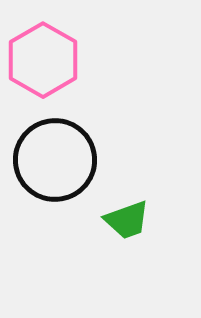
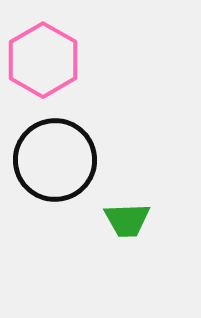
green trapezoid: rotated 18 degrees clockwise
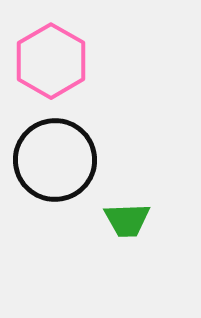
pink hexagon: moved 8 px right, 1 px down
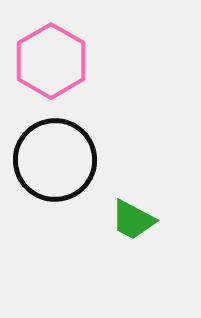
green trapezoid: moved 6 px right; rotated 30 degrees clockwise
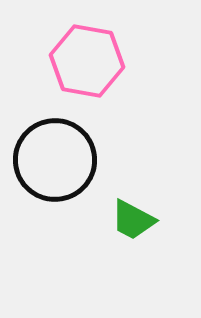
pink hexagon: moved 36 px right; rotated 20 degrees counterclockwise
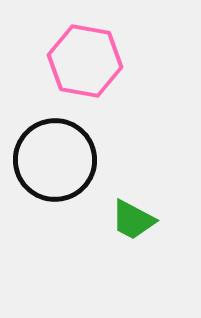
pink hexagon: moved 2 px left
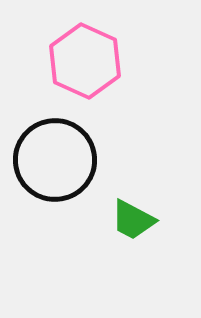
pink hexagon: rotated 14 degrees clockwise
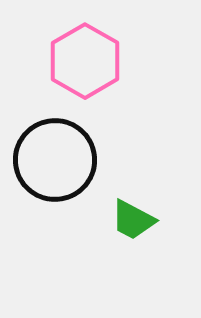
pink hexagon: rotated 6 degrees clockwise
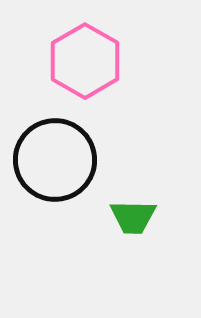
green trapezoid: moved 3 px up; rotated 27 degrees counterclockwise
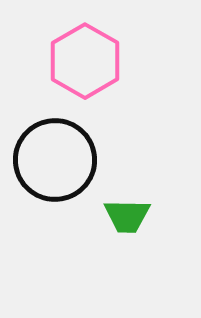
green trapezoid: moved 6 px left, 1 px up
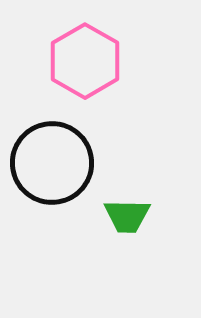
black circle: moved 3 px left, 3 px down
